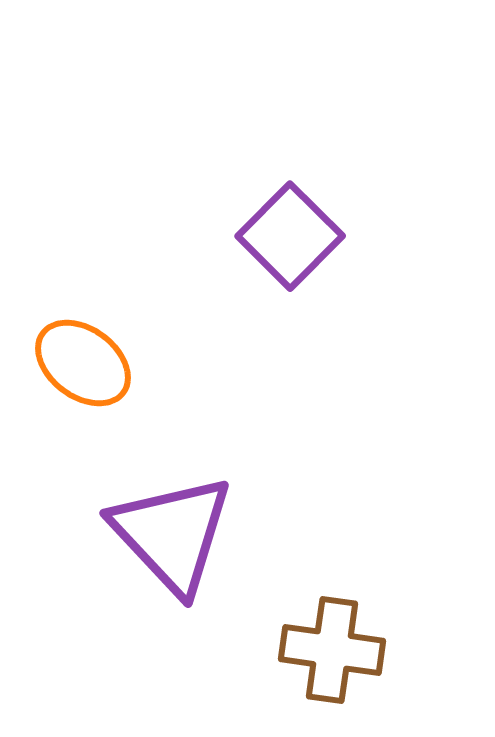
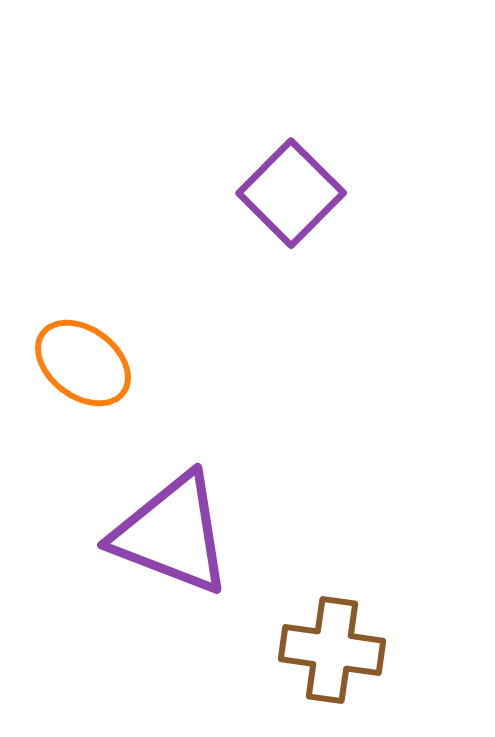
purple square: moved 1 px right, 43 px up
purple triangle: rotated 26 degrees counterclockwise
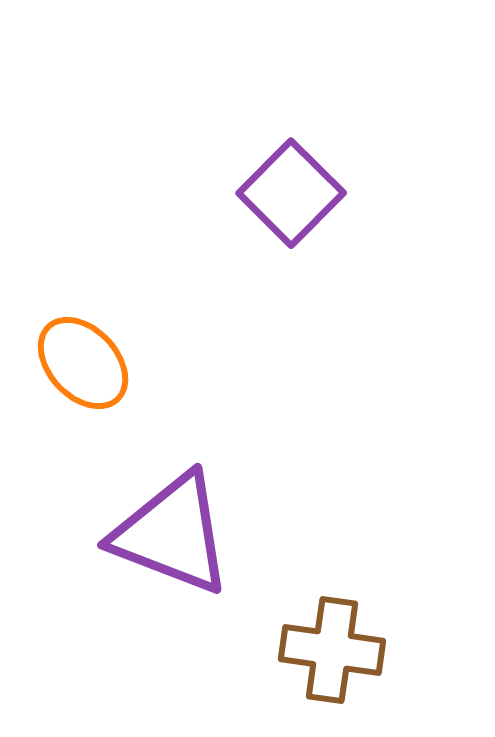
orange ellipse: rotated 10 degrees clockwise
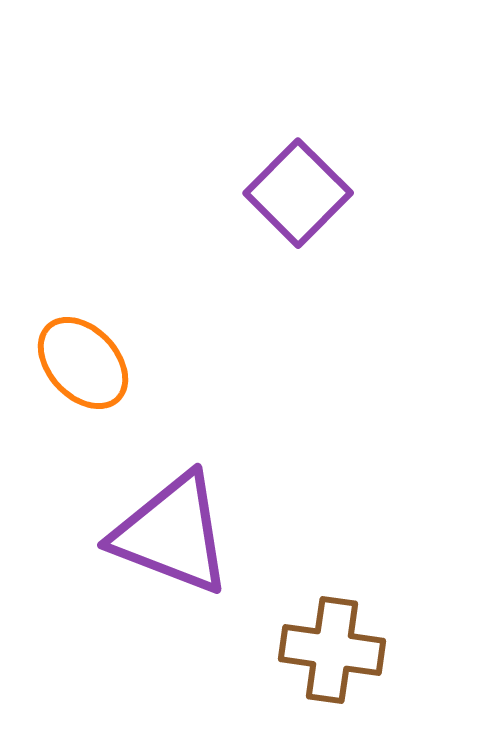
purple square: moved 7 px right
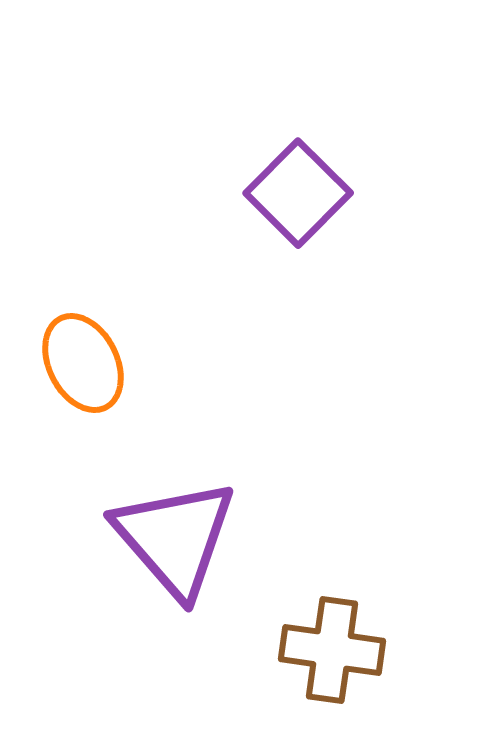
orange ellipse: rotated 16 degrees clockwise
purple triangle: moved 3 px right, 4 px down; rotated 28 degrees clockwise
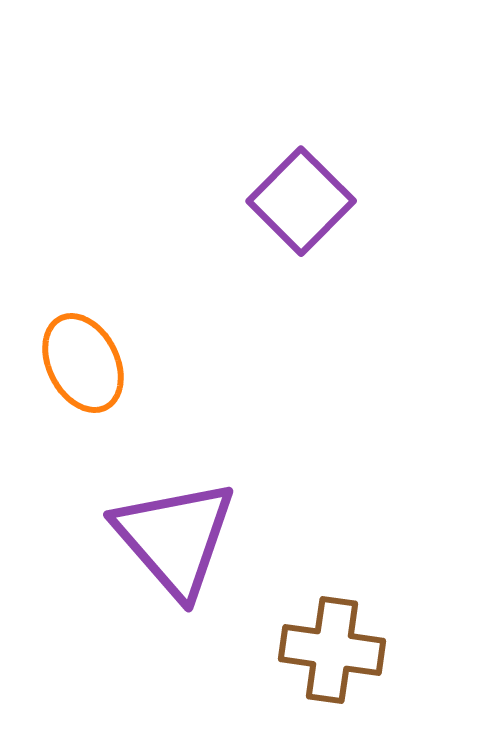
purple square: moved 3 px right, 8 px down
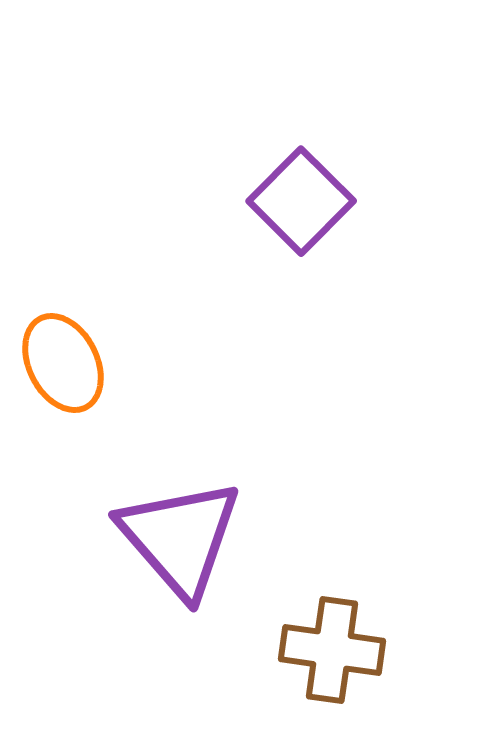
orange ellipse: moved 20 px left
purple triangle: moved 5 px right
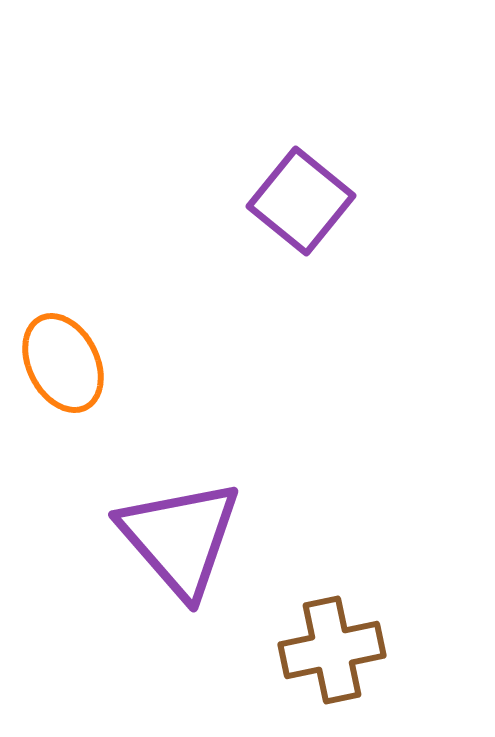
purple square: rotated 6 degrees counterclockwise
brown cross: rotated 20 degrees counterclockwise
